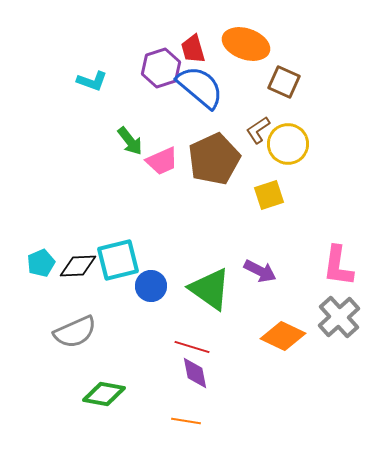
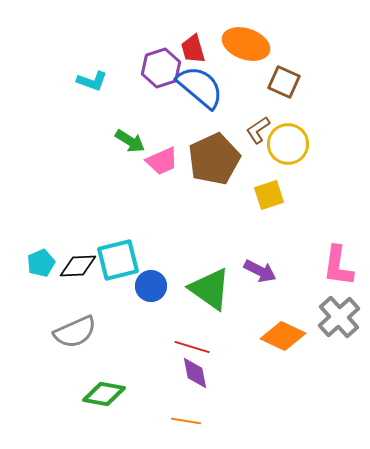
green arrow: rotated 20 degrees counterclockwise
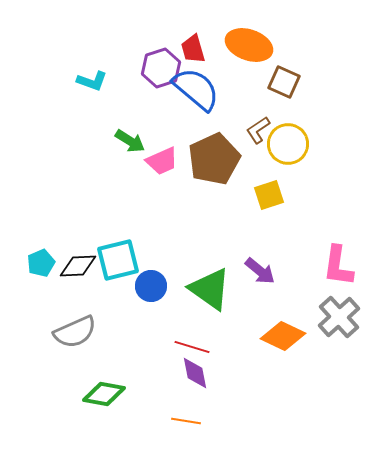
orange ellipse: moved 3 px right, 1 px down
blue semicircle: moved 4 px left, 2 px down
purple arrow: rotated 12 degrees clockwise
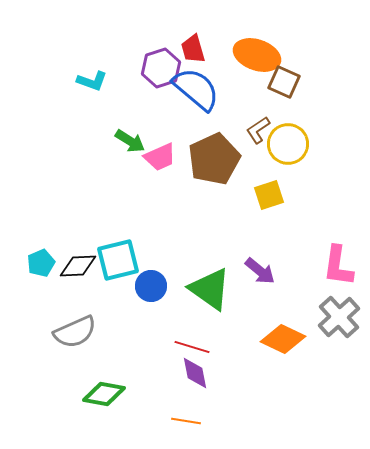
orange ellipse: moved 8 px right, 10 px down
pink trapezoid: moved 2 px left, 4 px up
orange diamond: moved 3 px down
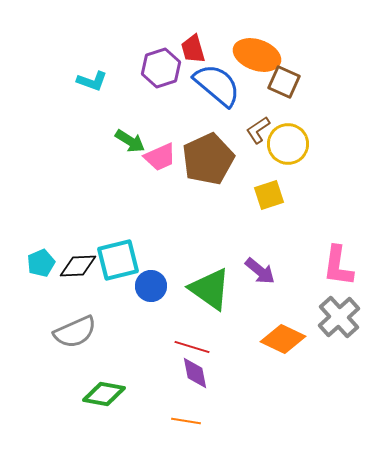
blue semicircle: moved 21 px right, 4 px up
brown pentagon: moved 6 px left
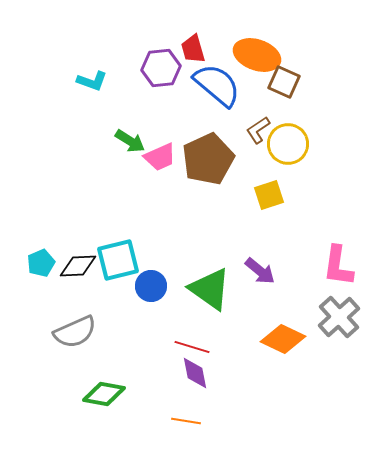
purple hexagon: rotated 12 degrees clockwise
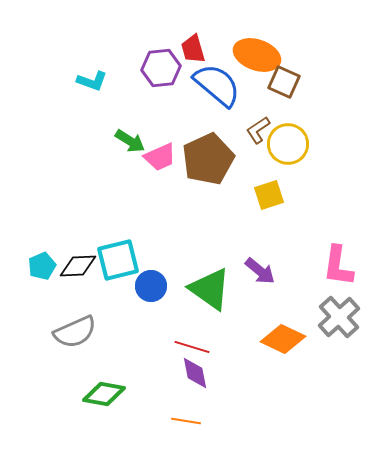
cyan pentagon: moved 1 px right, 3 px down
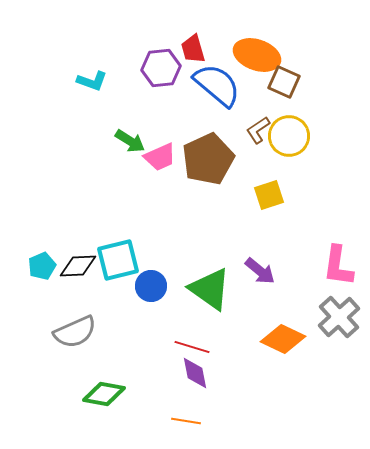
yellow circle: moved 1 px right, 8 px up
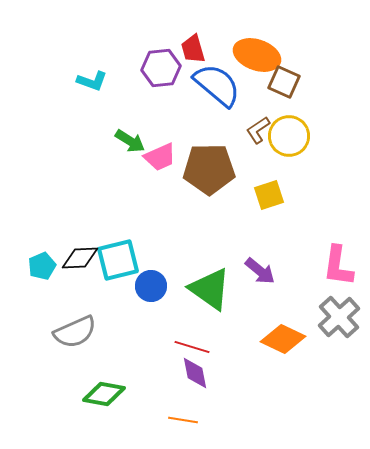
brown pentagon: moved 1 px right, 10 px down; rotated 24 degrees clockwise
black diamond: moved 2 px right, 8 px up
orange line: moved 3 px left, 1 px up
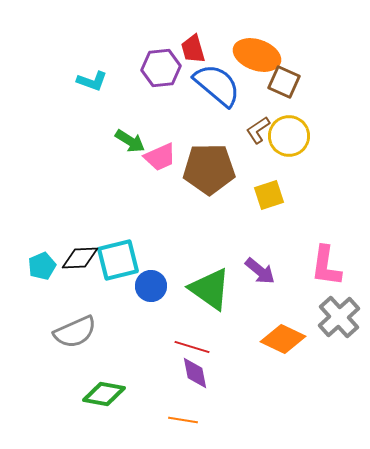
pink L-shape: moved 12 px left
